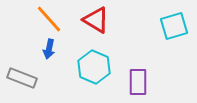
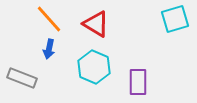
red triangle: moved 4 px down
cyan square: moved 1 px right, 7 px up
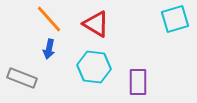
cyan hexagon: rotated 16 degrees counterclockwise
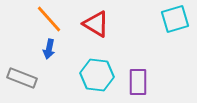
cyan hexagon: moved 3 px right, 8 px down
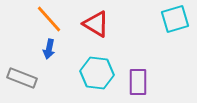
cyan hexagon: moved 2 px up
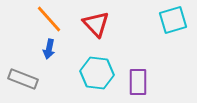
cyan square: moved 2 px left, 1 px down
red triangle: rotated 16 degrees clockwise
gray rectangle: moved 1 px right, 1 px down
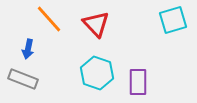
blue arrow: moved 21 px left
cyan hexagon: rotated 12 degrees clockwise
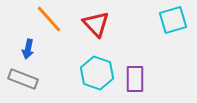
purple rectangle: moved 3 px left, 3 px up
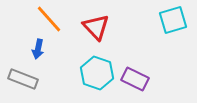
red triangle: moved 3 px down
blue arrow: moved 10 px right
purple rectangle: rotated 64 degrees counterclockwise
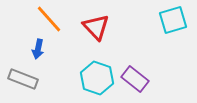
cyan hexagon: moved 5 px down
purple rectangle: rotated 12 degrees clockwise
